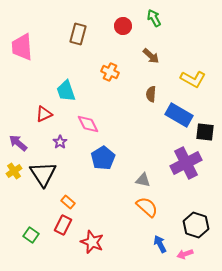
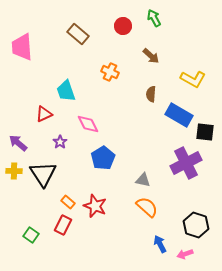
brown rectangle: rotated 65 degrees counterclockwise
yellow cross: rotated 35 degrees clockwise
red star: moved 3 px right, 36 px up
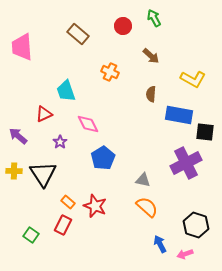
blue rectangle: rotated 20 degrees counterclockwise
purple arrow: moved 7 px up
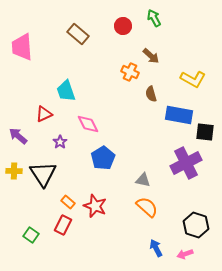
orange cross: moved 20 px right
brown semicircle: rotated 21 degrees counterclockwise
blue arrow: moved 4 px left, 4 px down
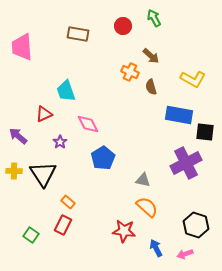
brown rectangle: rotated 30 degrees counterclockwise
brown semicircle: moved 7 px up
red star: moved 29 px right, 25 px down; rotated 15 degrees counterclockwise
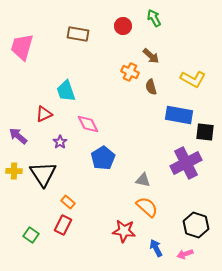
pink trapezoid: rotated 20 degrees clockwise
